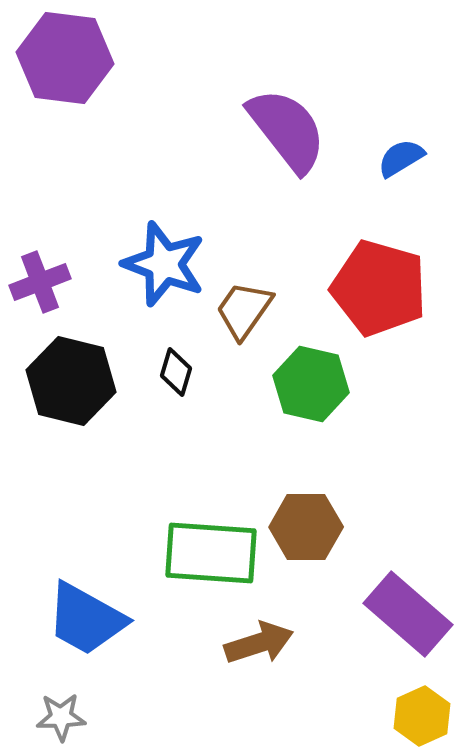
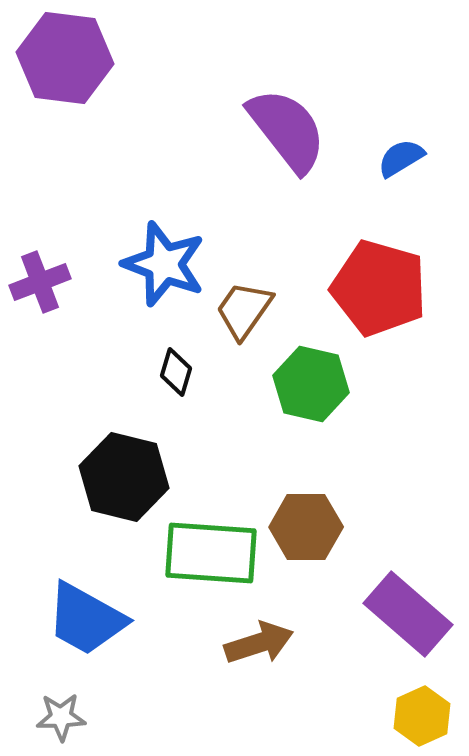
black hexagon: moved 53 px right, 96 px down
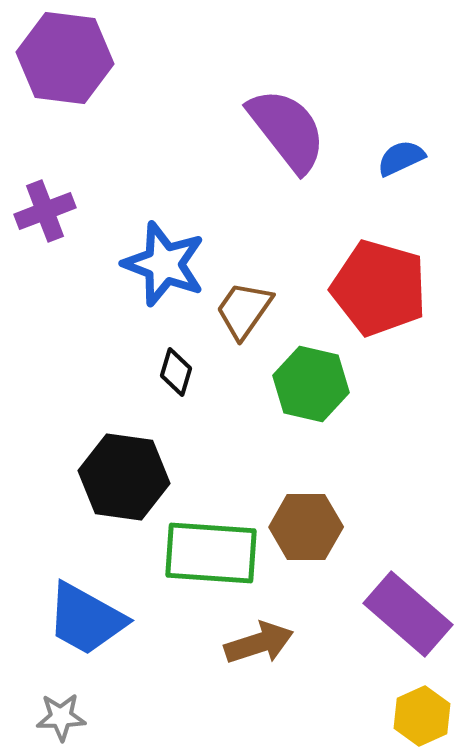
blue semicircle: rotated 6 degrees clockwise
purple cross: moved 5 px right, 71 px up
black hexagon: rotated 6 degrees counterclockwise
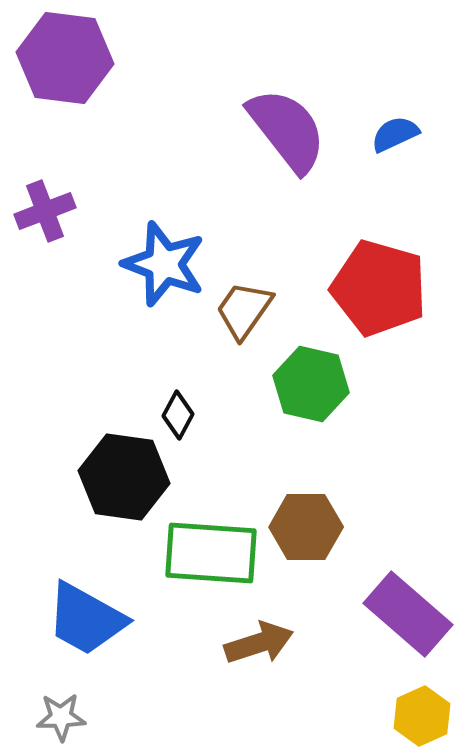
blue semicircle: moved 6 px left, 24 px up
black diamond: moved 2 px right, 43 px down; rotated 12 degrees clockwise
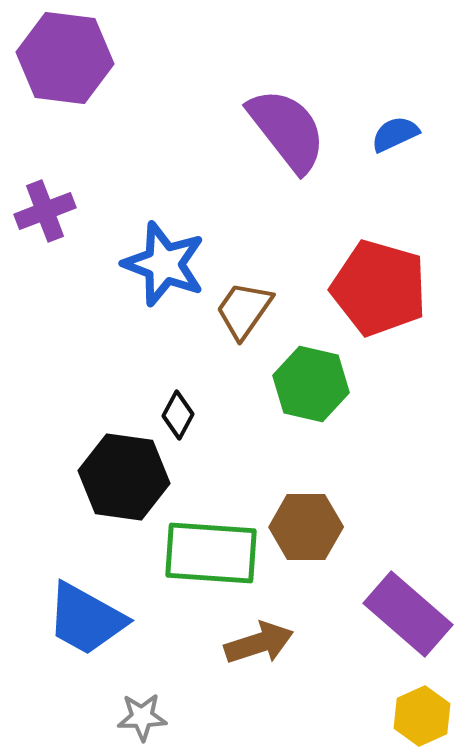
gray star: moved 81 px right
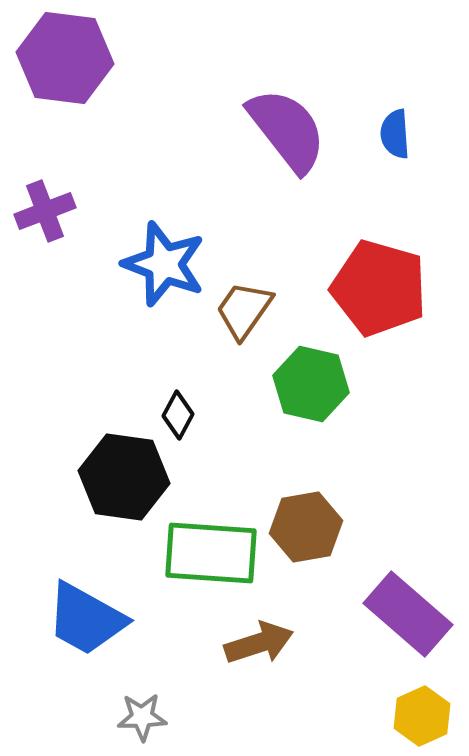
blue semicircle: rotated 69 degrees counterclockwise
brown hexagon: rotated 10 degrees counterclockwise
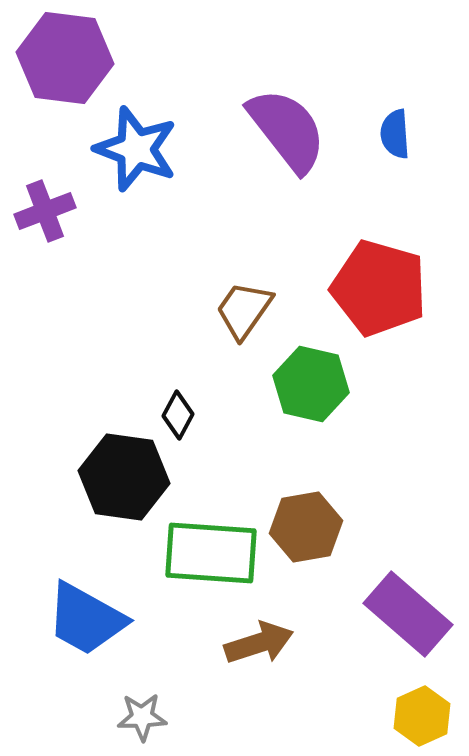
blue star: moved 28 px left, 115 px up
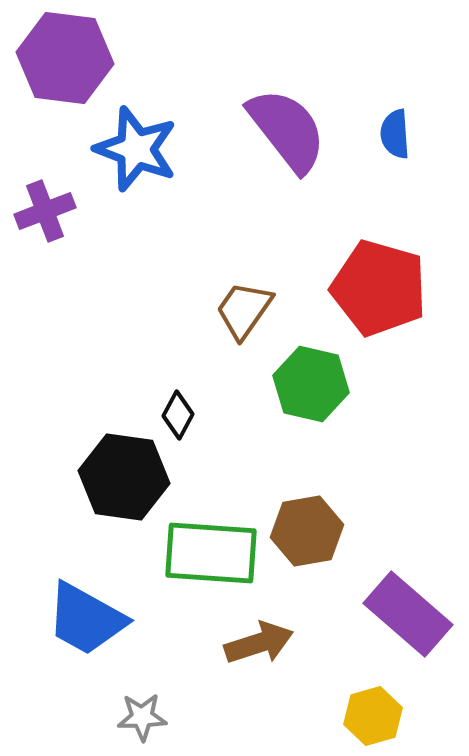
brown hexagon: moved 1 px right, 4 px down
yellow hexagon: moved 49 px left; rotated 8 degrees clockwise
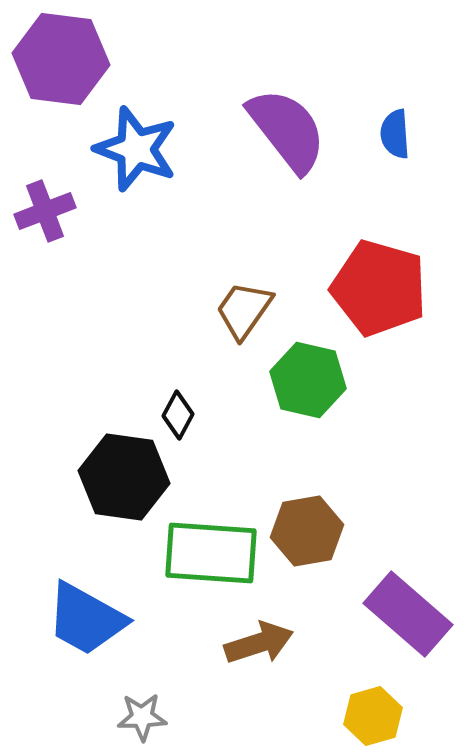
purple hexagon: moved 4 px left, 1 px down
green hexagon: moved 3 px left, 4 px up
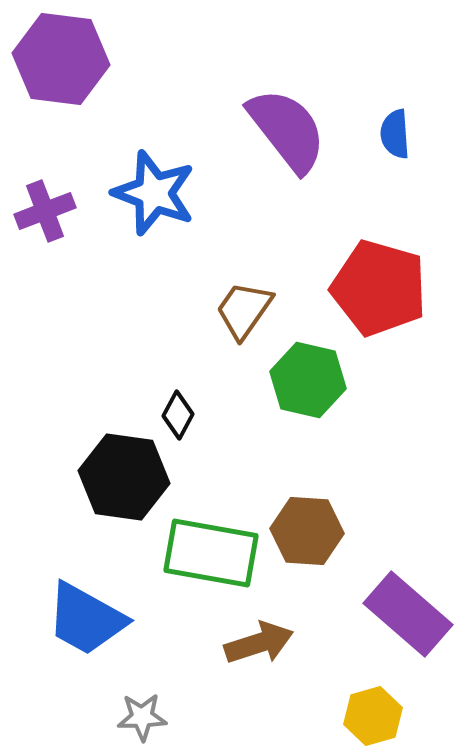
blue star: moved 18 px right, 44 px down
brown hexagon: rotated 14 degrees clockwise
green rectangle: rotated 6 degrees clockwise
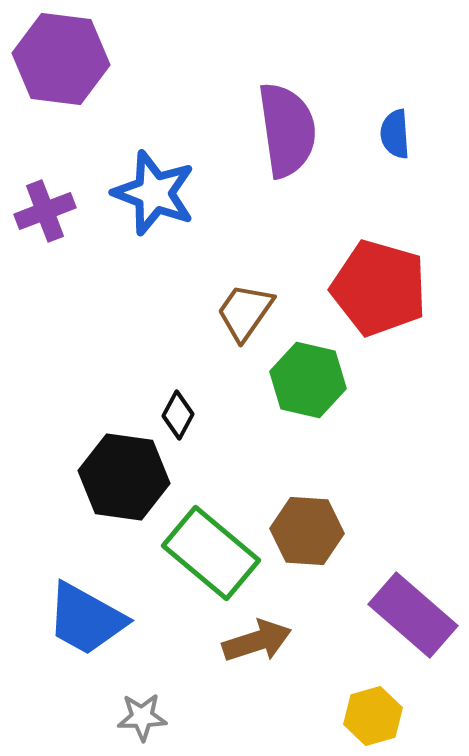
purple semicircle: rotated 30 degrees clockwise
brown trapezoid: moved 1 px right, 2 px down
green rectangle: rotated 30 degrees clockwise
purple rectangle: moved 5 px right, 1 px down
brown arrow: moved 2 px left, 2 px up
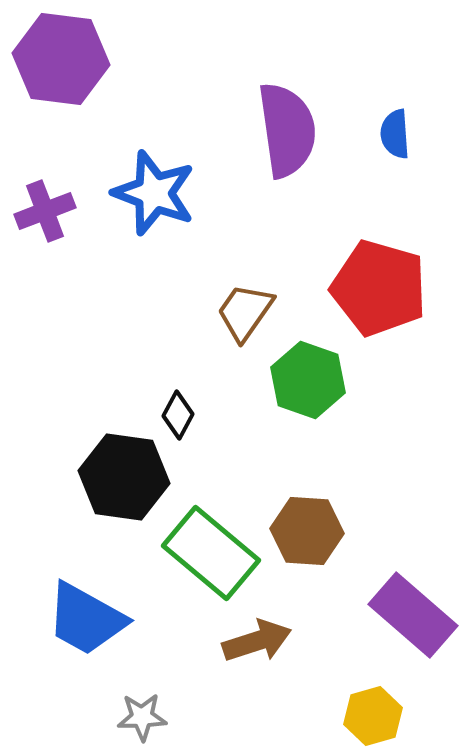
green hexagon: rotated 6 degrees clockwise
